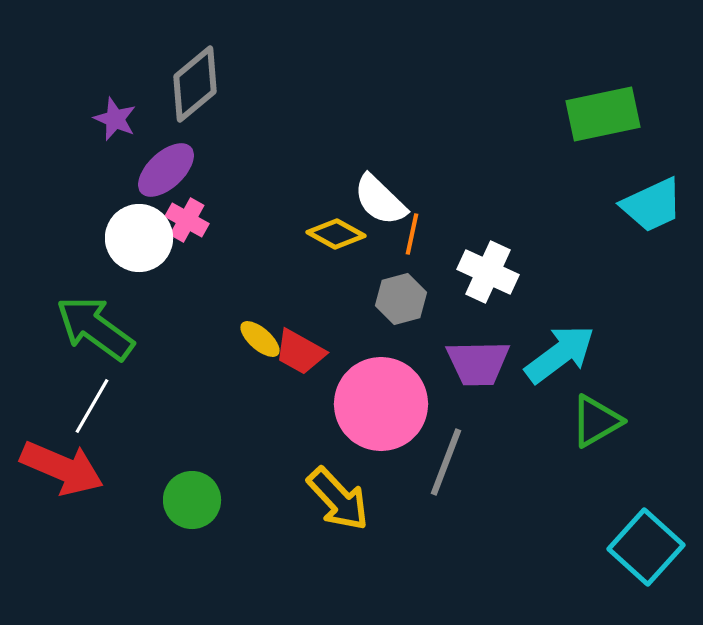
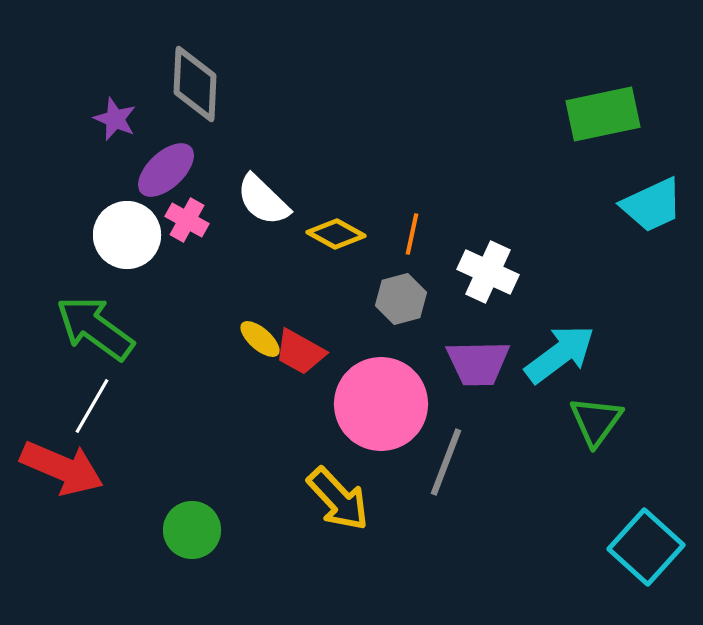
gray diamond: rotated 48 degrees counterclockwise
white semicircle: moved 117 px left
white circle: moved 12 px left, 3 px up
green triangle: rotated 24 degrees counterclockwise
green circle: moved 30 px down
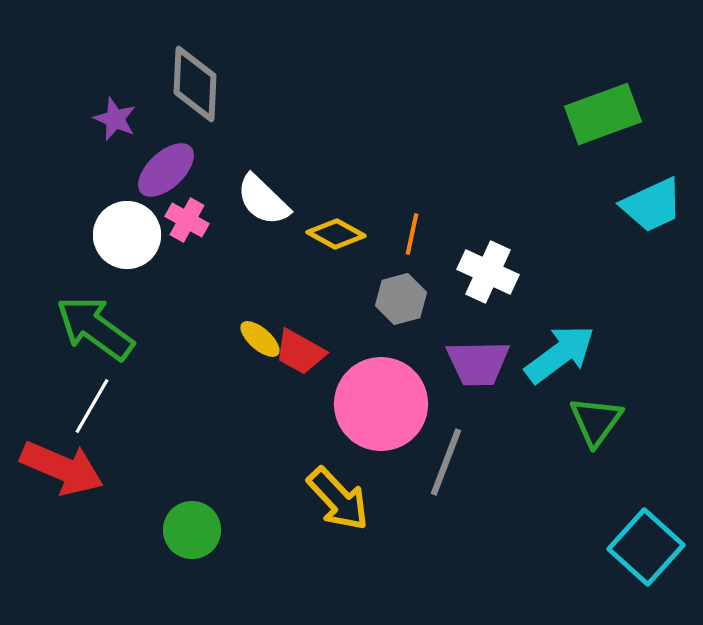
green rectangle: rotated 8 degrees counterclockwise
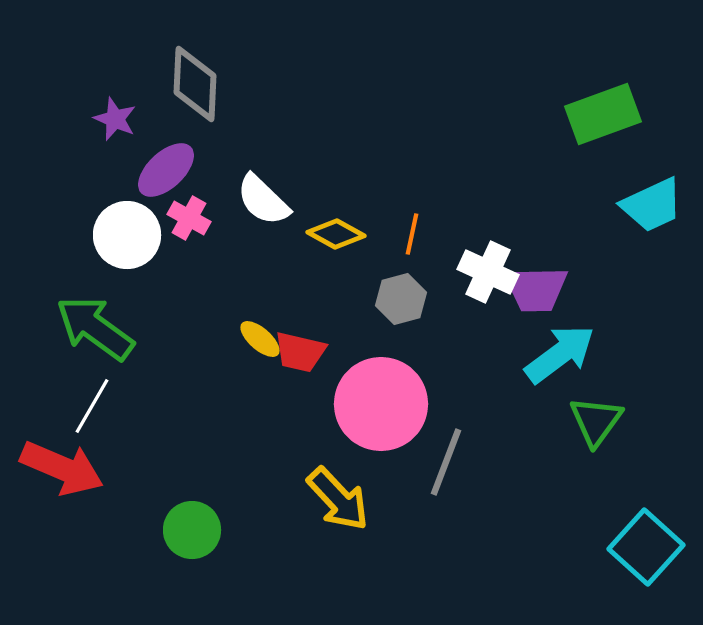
pink cross: moved 2 px right, 2 px up
red trapezoid: rotated 16 degrees counterclockwise
purple trapezoid: moved 58 px right, 74 px up
